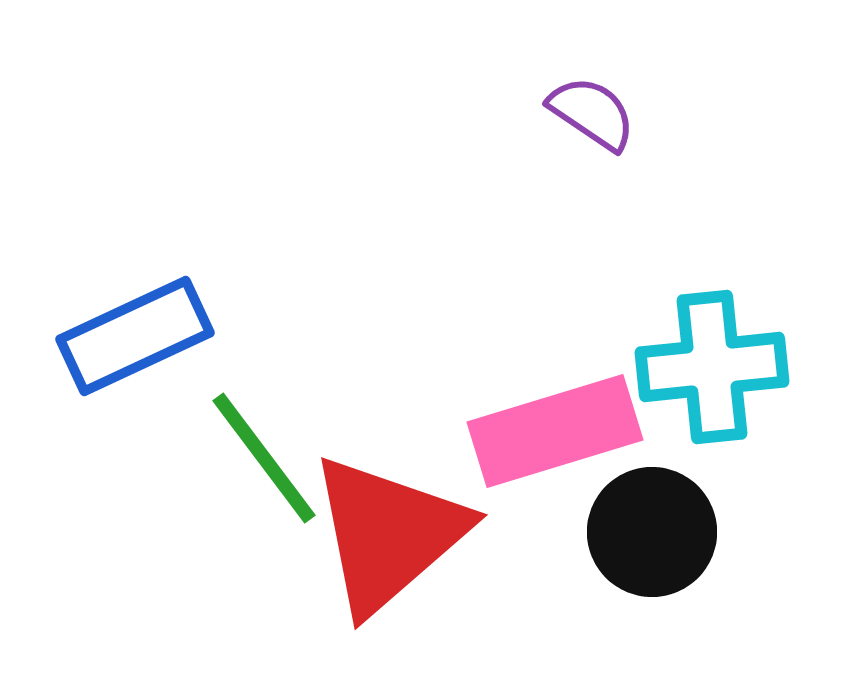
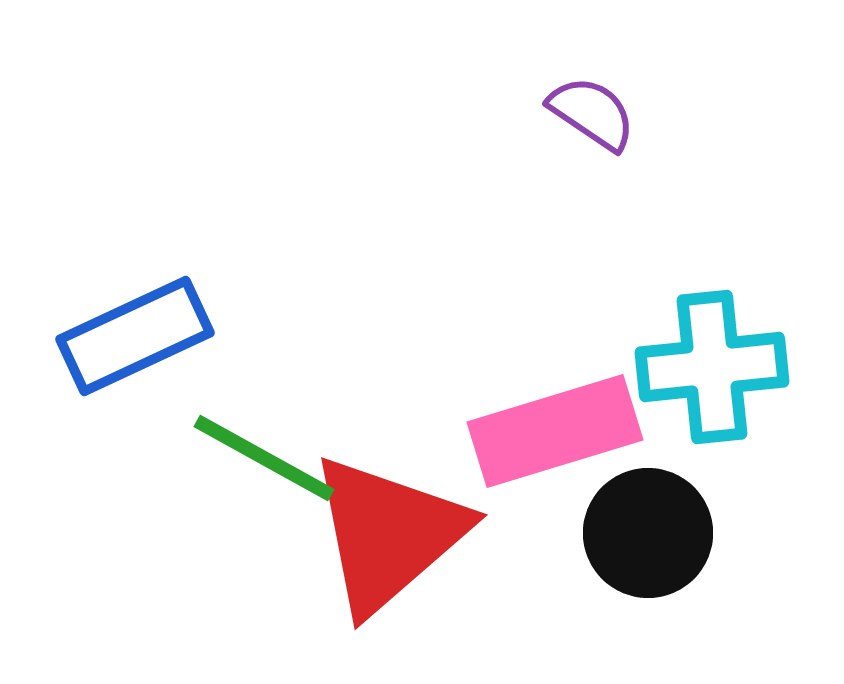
green line: rotated 24 degrees counterclockwise
black circle: moved 4 px left, 1 px down
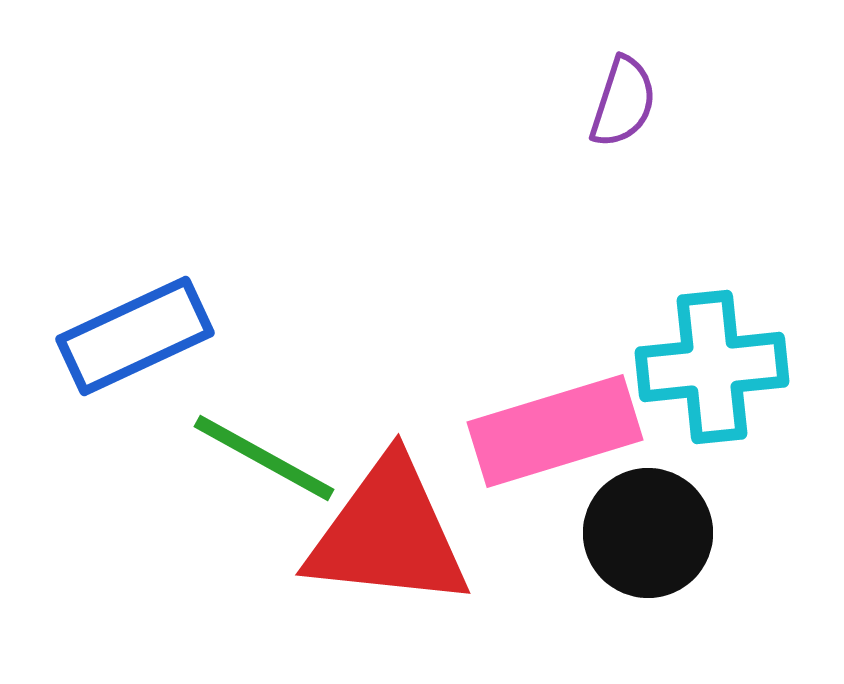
purple semicircle: moved 31 px right, 11 px up; rotated 74 degrees clockwise
red triangle: rotated 47 degrees clockwise
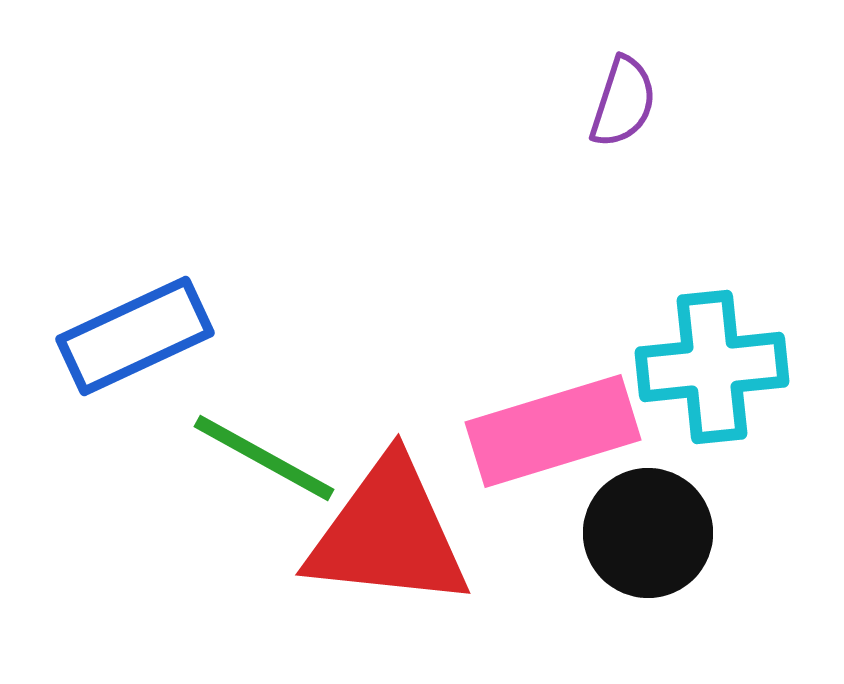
pink rectangle: moved 2 px left
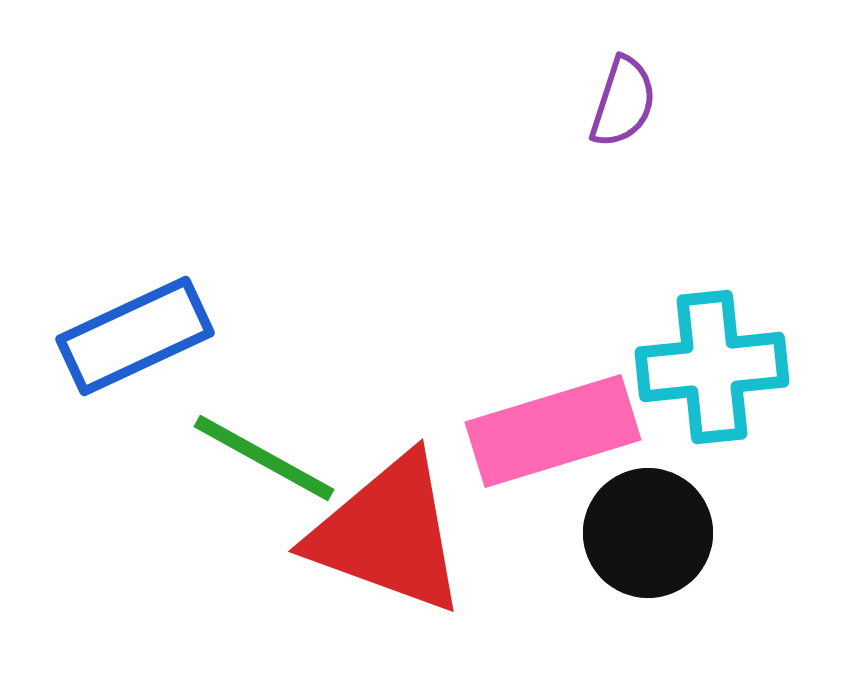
red triangle: rotated 14 degrees clockwise
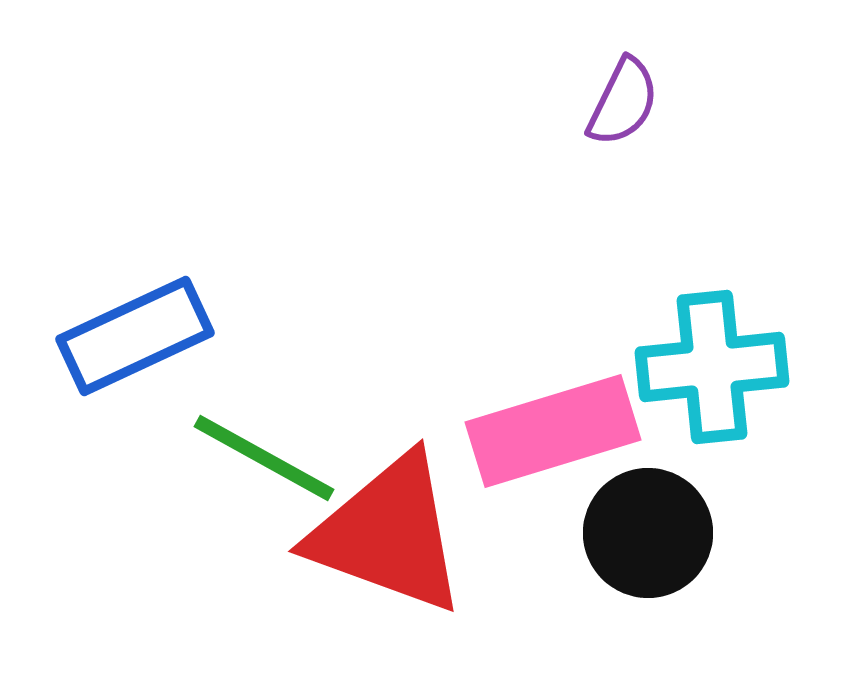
purple semicircle: rotated 8 degrees clockwise
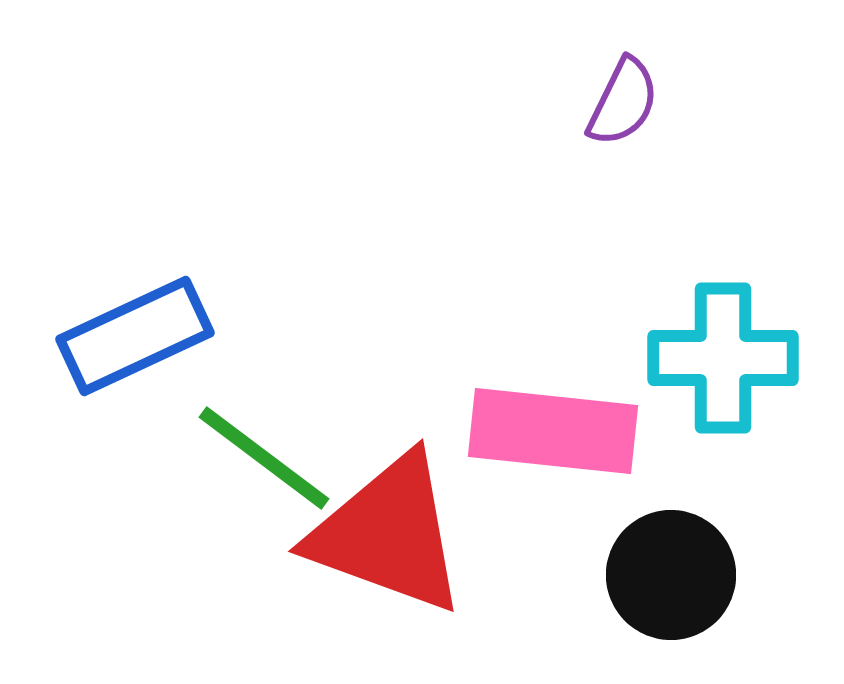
cyan cross: moved 11 px right, 9 px up; rotated 6 degrees clockwise
pink rectangle: rotated 23 degrees clockwise
green line: rotated 8 degrees clockwise
black circle: moved 23 px right, 42 px down
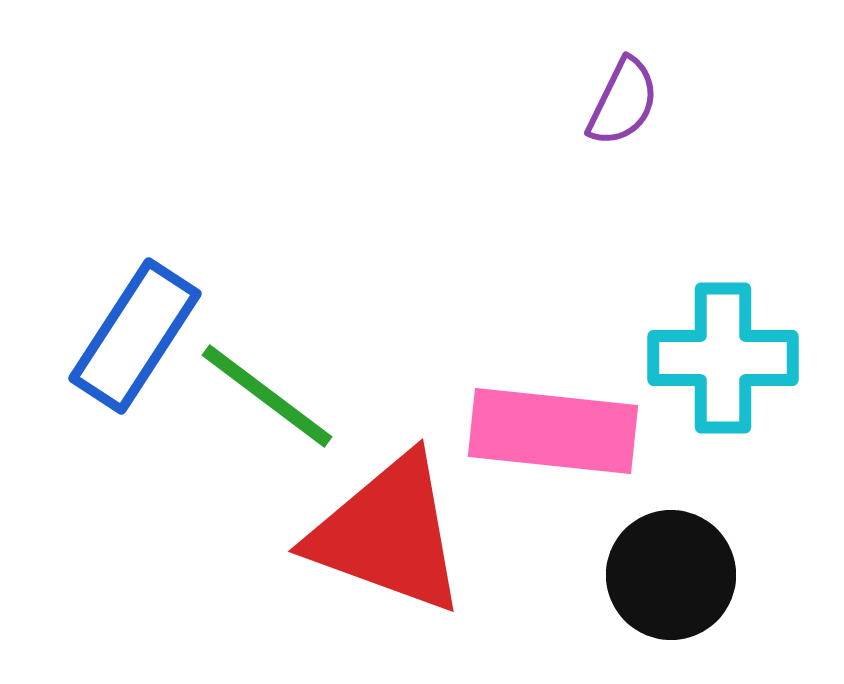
blue rectangle: rotated 32 degrees counterclockwise
green line: moved 3 px right, 62 px up
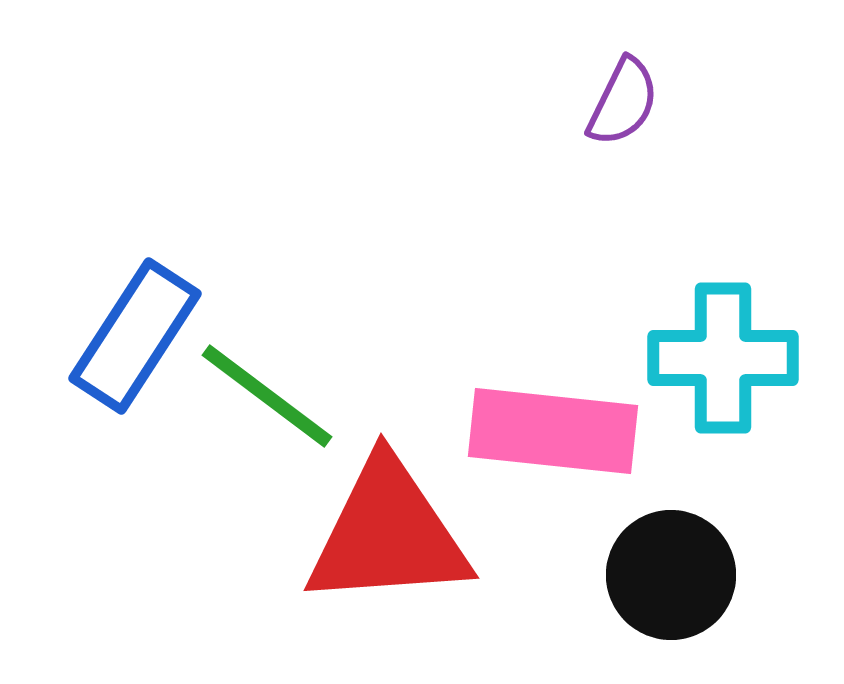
red triangle: rotated 24 degrees counterclockwise
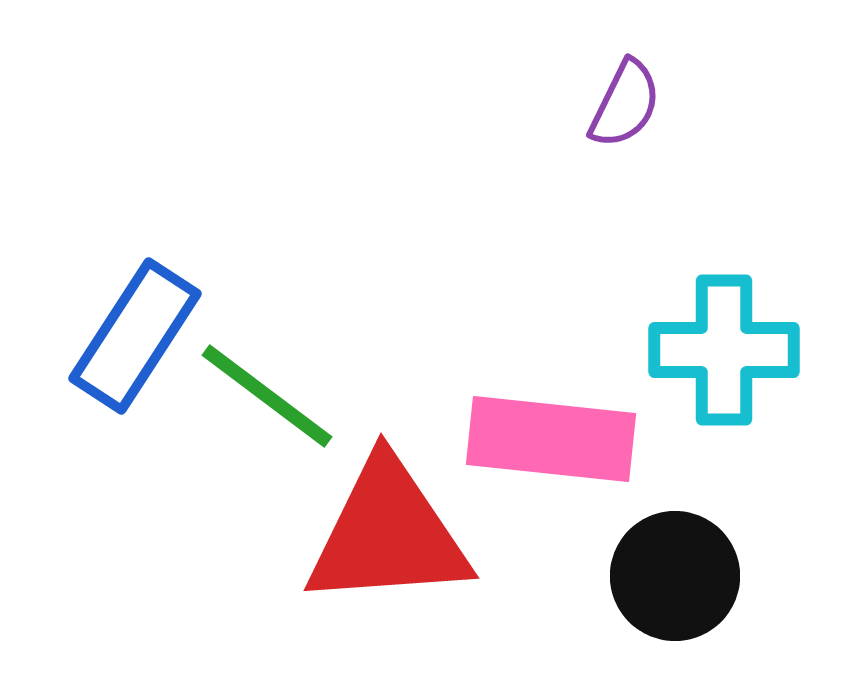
purple semicircle: moved 2 px right, 2 px down
cyan cross: moved 1 px right, 8 px up
pink rectangle: moved 2 px left, 8 px down
black circle: moved 4 px right, 1 px down
